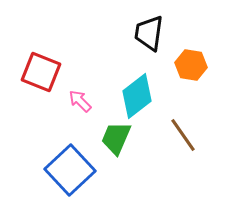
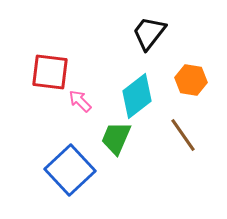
black trapezoid: rotated 30 degrees clockwise
orange hexagon: moved 15 px down
red square: moved 9 px right; rotated 15 degrees counterclockwise
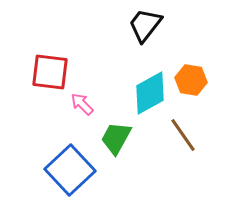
black trapezoid: moved 4 px left, 8 px up
cyan diamond: moved 13 px right, 3 px up; rotated 9 degrees clockwise
pink arrow: moved 2 px right, 3 px down
green trapezoid: rotated 6 degrees clockwise
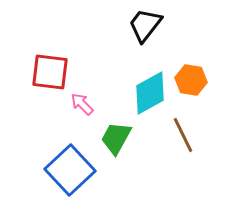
brown line: rotated 9 degrees clockwise
